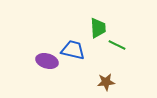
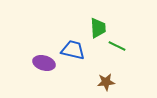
green line: moved 1 px down
purple ellipse: moved 3 px left, 2 px down
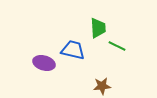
brown star: moved 4 px left, 4 px down
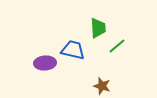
green line: rotated 66 degrees counterclockwise
purple ellipse: moved 1 px right; rotated 20 degrees counterclockwise
brown star: rotated 24 degrees clockwise
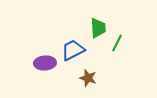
green line: moved 3 px up; rotated 24 degrees counterclockwise
blue trapezoid: rotated 40 degrees counterclockwise
brown star: moved 14 px left, 8 px up
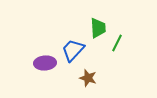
blue trapezoid: rotated 20 degrees counterclockwise
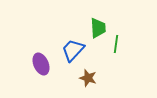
green line: moved 1 px left, 1 px down; rotated 18 degrees counterclockwise
purple ellipse: moved 4 px left, 1 px down; rotated 70 degrees clockwise
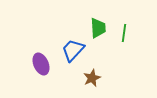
green line: moved 8 px right, 11 px up
brown star: moved 4 px right; rotated 30 degrees clockwise
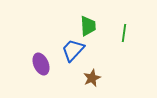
green trapezoid: moved 10 px left, 2 px up
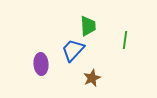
green line: moved 1 px right, 7 px down
purple ellipse: rotated 20 degrees clockwise
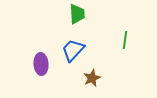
green trapezoid: moved 11 px left, 12 px up
